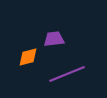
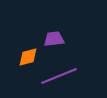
purple line: moved 8 px left, 2 px down
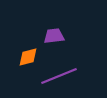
purple trapezoid: moved 3 px up
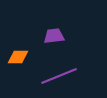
orange diamond: moved 10 px left; rotated 15 degrees clockwise
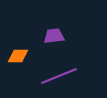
orange diamond: moved 1 px up
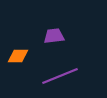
purple line: moved 1 px right
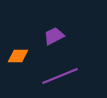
purple trapezoid: rotated 20 degrees counterclockwise
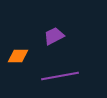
purple line: rotated 12 degrees clockwise
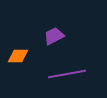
purple line: moved 7 px right, 2 px up
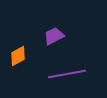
orange diamond: rotated 30 degrees counterclockwise
